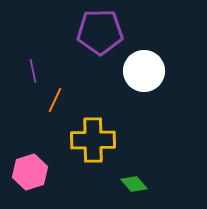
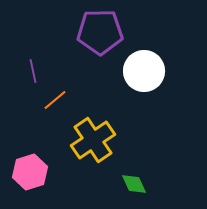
orange line: rotated 25 degrees clockwise
yellow cross: rotated 33 degrees counterclockwise
green diamond: rotated 16 degrees clockwise
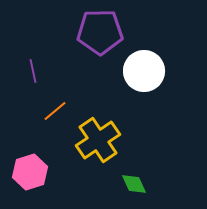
orange line: moved 11 px down
yellow cross: moved 5 px right
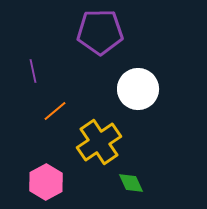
white circle: moved 6 px left, 18 px down
yellow cross: moved 1 px right, 2 px down
pink hexagon: moved 16 px right, 10 px down; rotated 12 degrees counterclockwise
green diamond: moved 3 px left, 1 px up
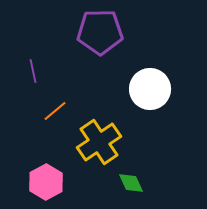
white circle: moved 12 px right
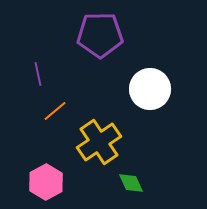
purple pentagon: moved 3 px down
purple line: moved 5 px right, 3 px down
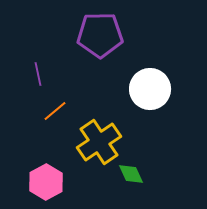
green diamond: moved 9 px up
